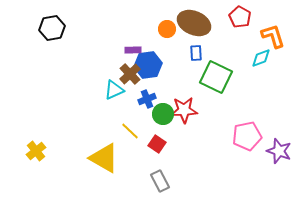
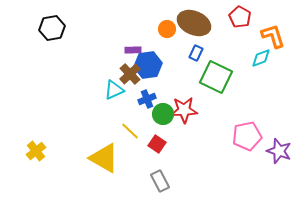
blue rectangle: rotated 28 degrees clockwise
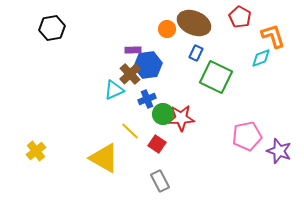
red star: moved 3 px left, 8 px down
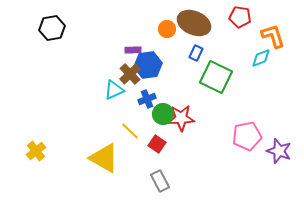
red pentagon: rotated 20 degrees counterclockwise
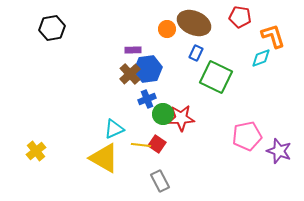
blue hexagon: moved 4 px down
cyan triangle: moved 39 px down
yellow line: moved 11 px right, 14 px down; rotated 36 degrees counterclockwise
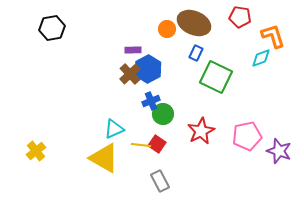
blue hexagon: rotated 20 degrees counterclockwise
blue cross: moved 4 px right, 2 px down
red star: moved 20 px right, 13 px down; rotated 24 degrees counterclockwise
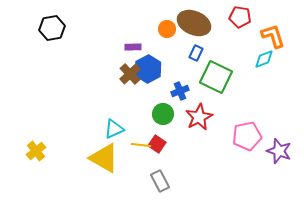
purple rectangle: moved 3 px up
cyan diamond: moved 3 px right, 1 px down
blue cross: moved 29 px right, 10 px up
red star: moved 2 px left, 14 px up
